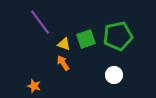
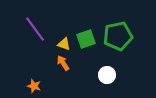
purple line: moved 5 px left, 7 px down
white circle: moved 7 px left
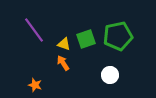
purple line: moved 1 px left, 1 px down
white circle: moved 3 px right
orange star: moved 1 px right, 1 px up
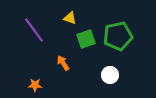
yellow triangle: moved 6 px right, 26 px up
orange star: rotated 16 degrees counterclockwise
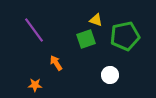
yellow triangle: moved 26 px right, 2 px down
green pentagon: moved 7 px right
orange arrow: moved 7 px left
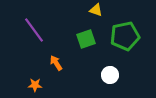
yellow triangle: moved 10 px up
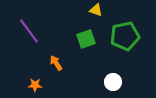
purple line: moved 5 px left, 1 px down
white circle: moved 3 px right, 7 px down
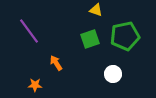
green square: moved 4 px right
white circle: moved 8 px up
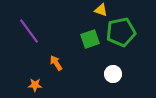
yellow triangle: moved 5 px right
green pentagon: moved 4 px left, 4 px up
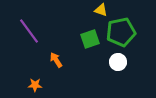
orange arrow: moved 3 px up
white circle: moved 5 px right, 12 px up
